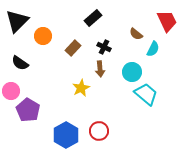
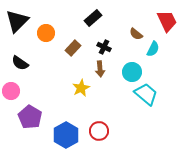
orange circle: moved 3 px right, 3 px up
purple pentagon: moved 2 px right, 7 px down
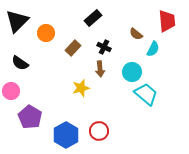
red trapezoid: rotated 20 degrees clockwise
yellow star: rotated 12 degrees clockwise
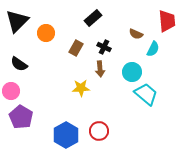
brown semicircle: rotated 16 degrees counterclockwise
brown rectangle: moved 3 px right; rotated 14 degrees counterclockwise
black semicircle: moved 1 px left, 1 px down
yellow star: rotated 12 degrees clockwise
purple pentagon: moved 9 px left
